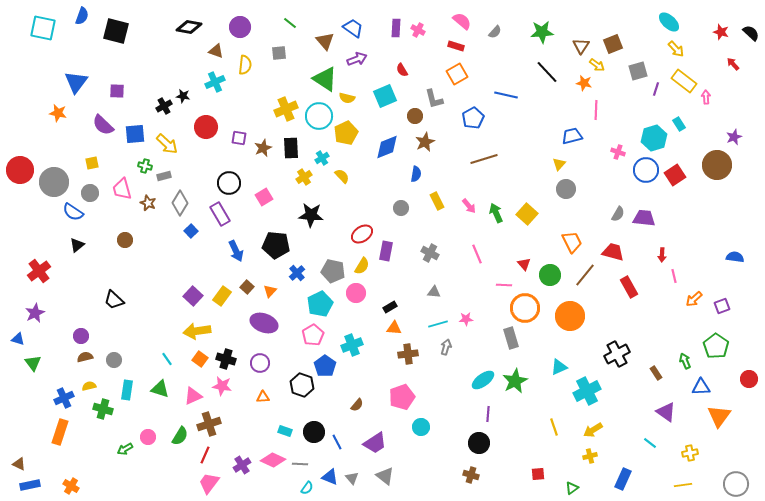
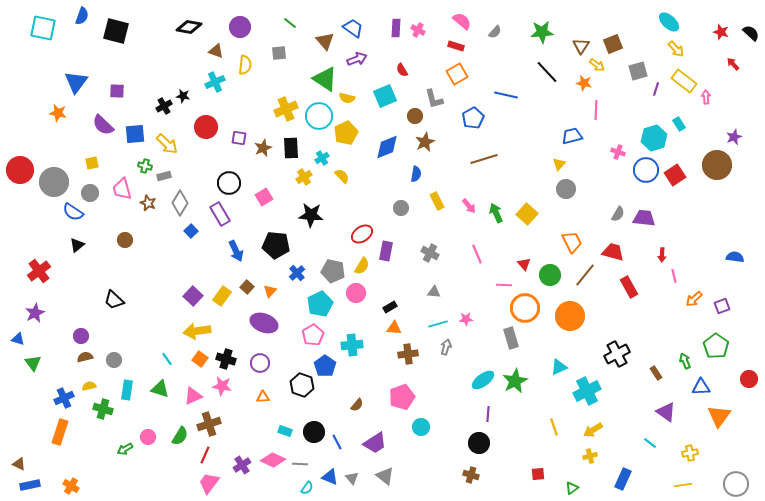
cyan cross at (352, 345): rotated 15 degrees clockwise
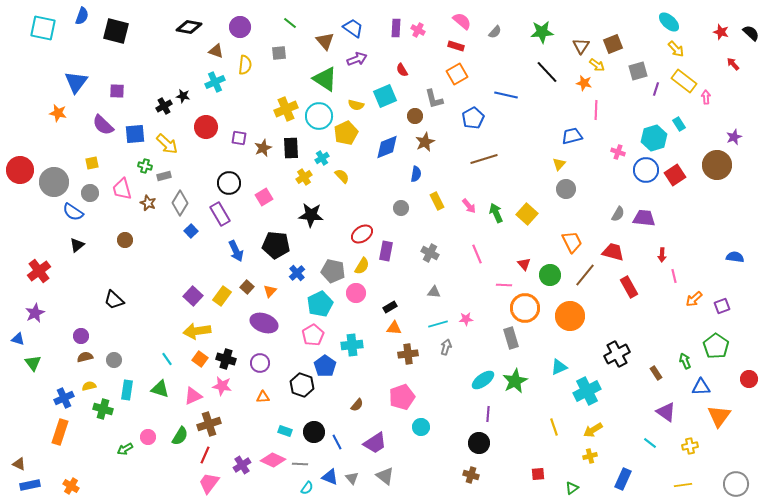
yellow semicircle at (347, 98): moved 9 px right, 7 px down
yellow cross at (690, 453): moved 7 px up
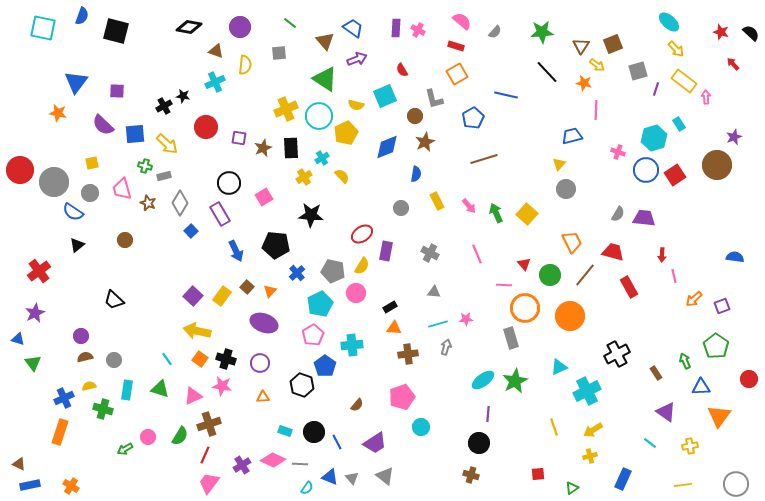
yellow arrow at (197, 331): rotated 20 degrees clockwise
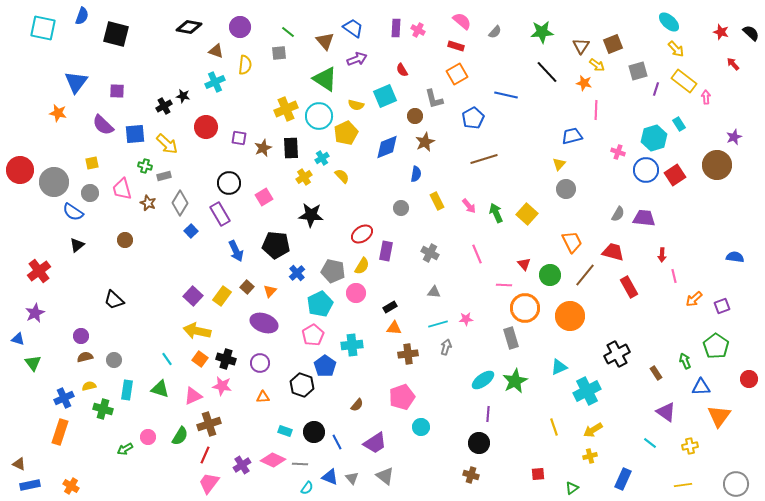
green line at (290, 23): moved 2 px left, 9 px down
black square at (116, 31): moved 3 px down
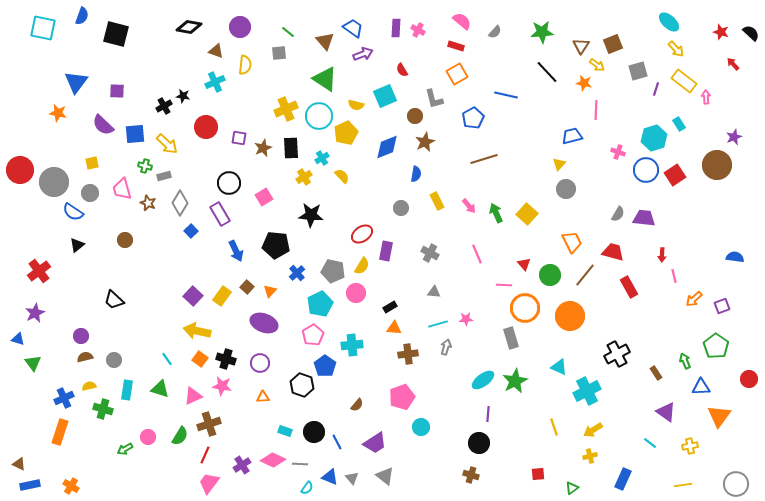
purple arrow at (357, 59): moved 6 px right, 5 px up
cyan triangle at (559, 367): rotated 48 degrees clockwise
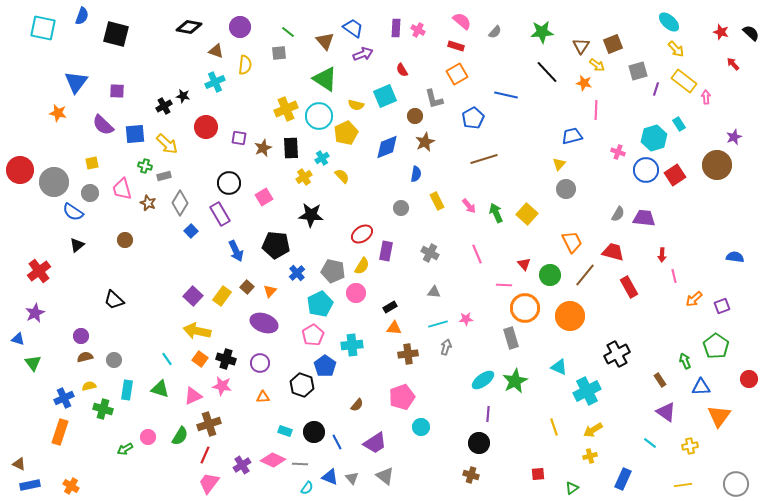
brown rectangle at (656, 373): moved 4 px right, 7 px down
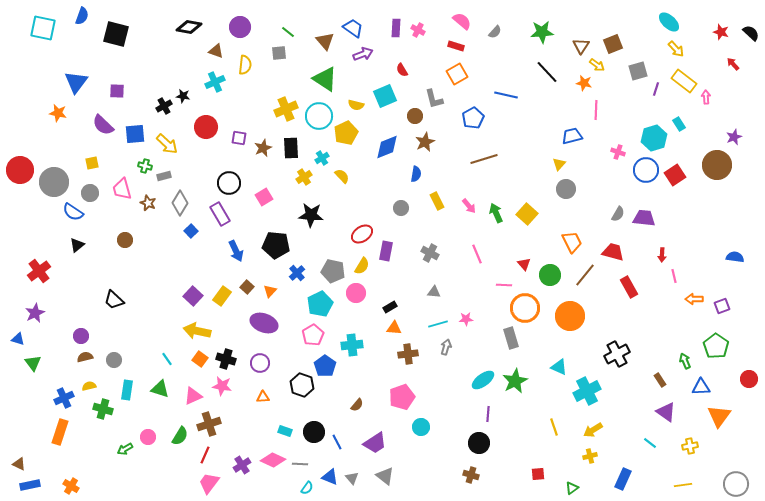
orange arrow at (694, 299): rotated 42 degrees clockwise
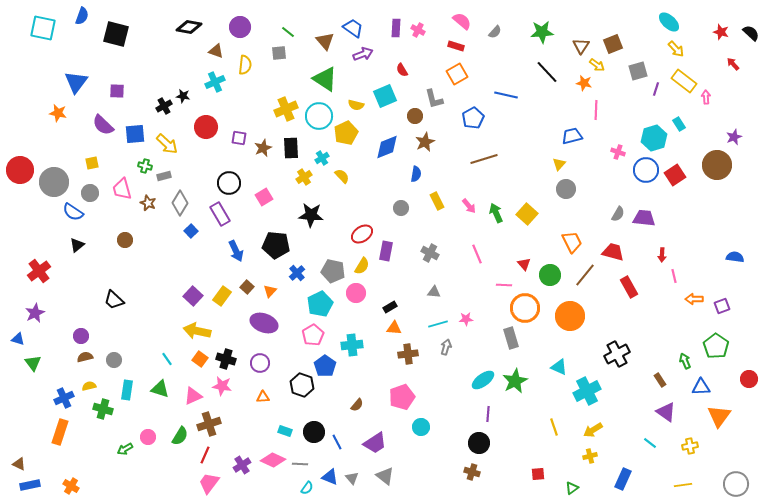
brown cross at (471, 475): moved 1 px right, 3 px up
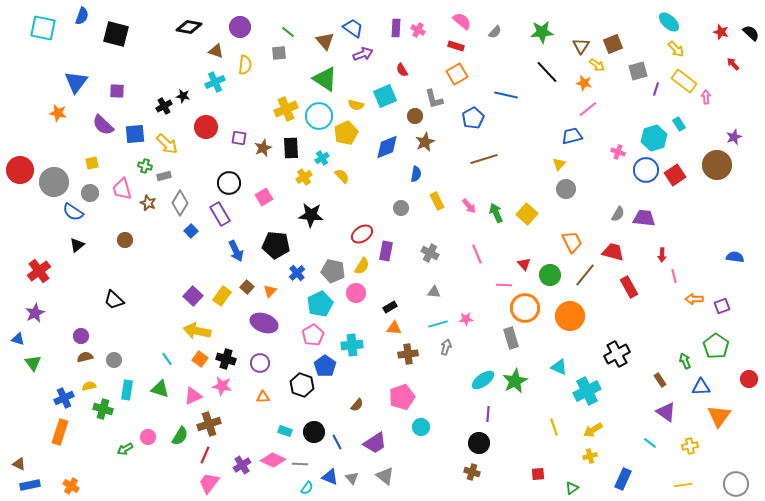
pink line at (596, 110): moved 8 px left, 1 px up; rotated 48 degrees clockwise
